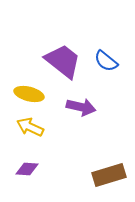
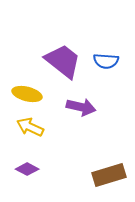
blue semicircle: rotated 35 degrees counterclockwise
yellow ellipse: moved 2 px left
purple diamond: rotated 25 degrees clockwise
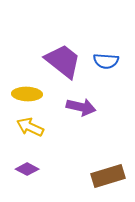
yellow ellipse: rotated 12 degrees counterclockwise
brown rectangle: moved 1 px left, 1 px down
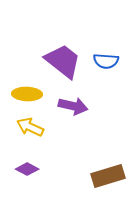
purple arrow: moved 8 px left, 1 px up
